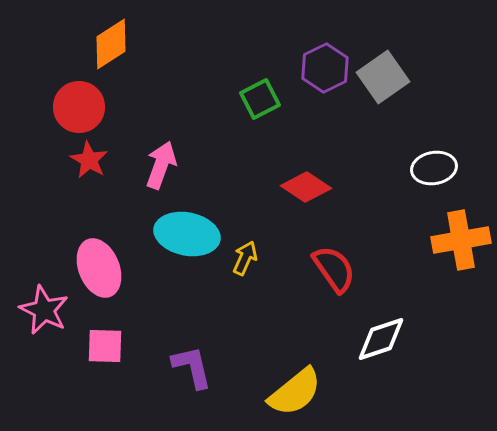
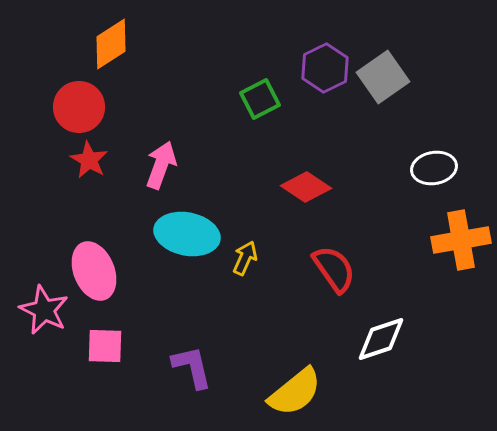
pink ellipse: moved 5 px left, 3 px down
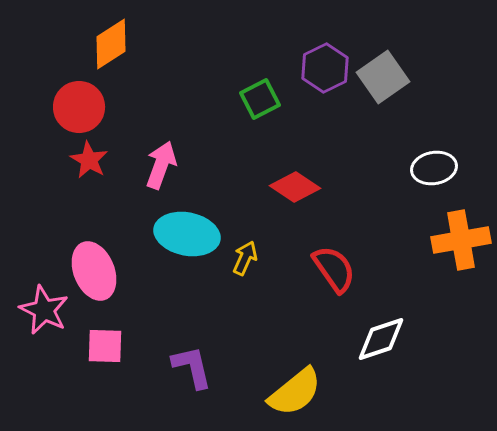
red diamond: moved 11 px left
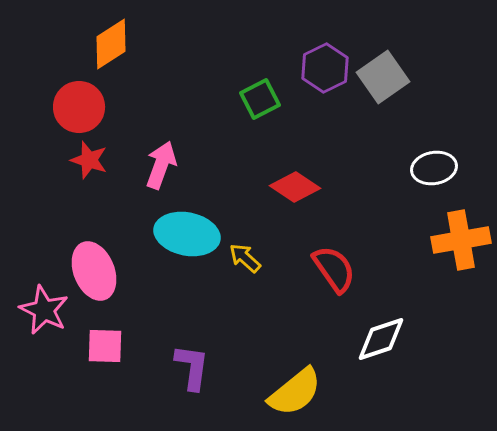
red star: rotated 12 degrees counterclockwise
yellow arrow: rotated 72 degrees counterclockwise
purple L-shape: rotated 21 degrees clockwise
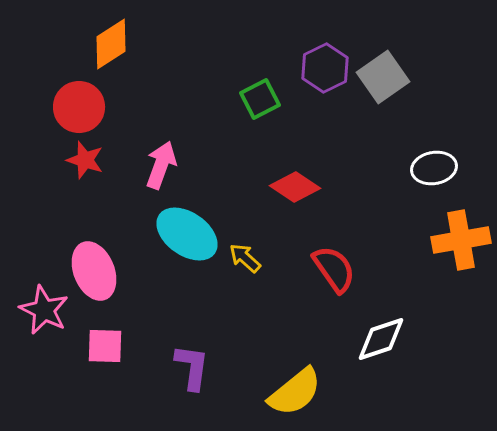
red star: moved 4 px left
cyan ellipse: rotated 24 degrees clockwise
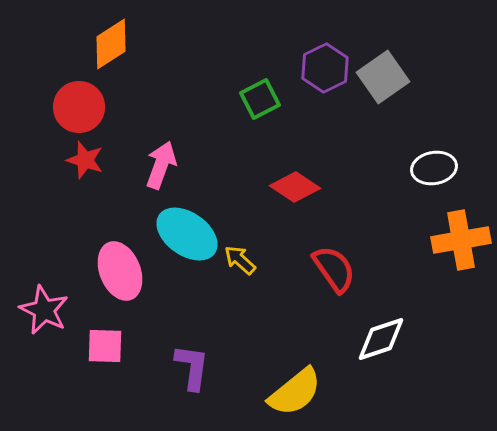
yellow arrow: moved 5 px left, 2 px down
pink ellipse: moved 26 px right
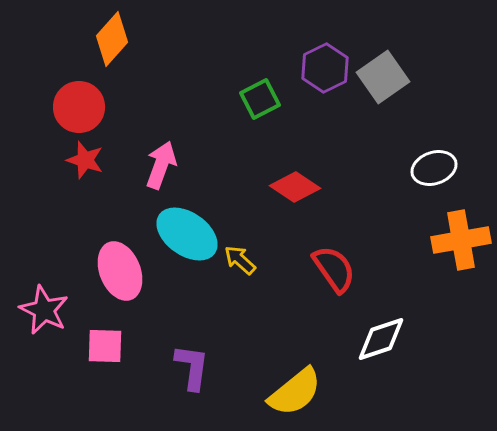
orange diamond: moved 1 px right, 5 px up; rotated 16 degrees counterclockwise
white ellipse: rotated 9 degrees counterclockwise
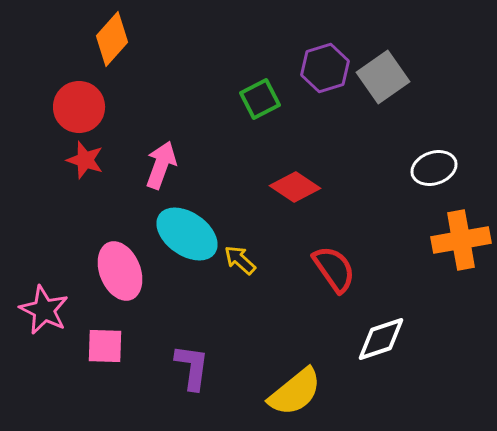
purple hexagon: rotated 9 degrees clockwise
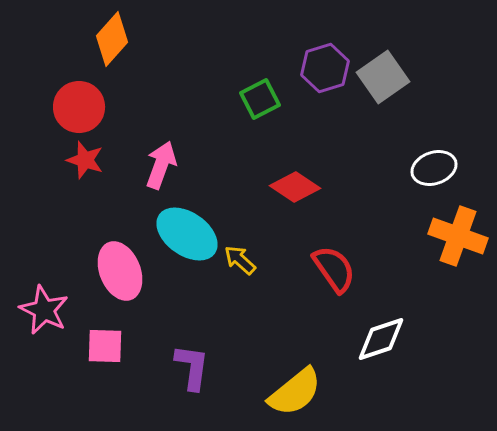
orange cross: moved 3 px left, 4 px up; rotated 30 degrees clockwise
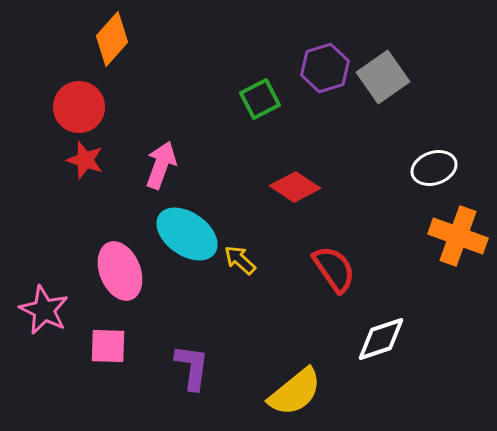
pink square: moved 3 px right
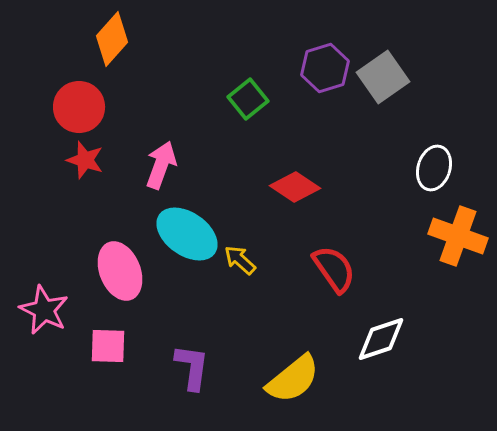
green square: moved 12 px left; rotated 12 degrees counterclockwise
white ellipse: rotated 54 degrees counterclockwise
yellow semicircle: moved 2 px left, 13 px up
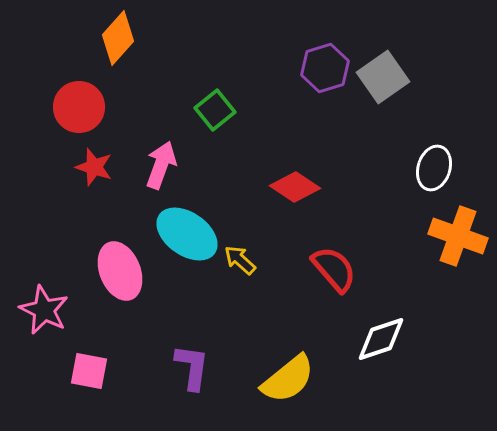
orange diamond: moved 6 px right, 1 px up
green square: moved 33 px left, 11 px down
red star: moved 9 px right, 7 px down
red semicircle: rotated 6 degrees counterclockwise
pink square: moved 19 px left, 25 px down; rotated 9 degrees clockwise
yellow semicircle: moved 5 px left
